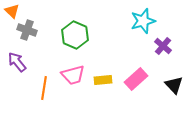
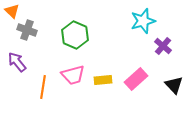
orange line: moved 1 px left, 1 px up
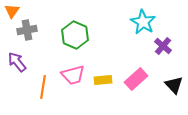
orange triangle: rotated 21 degrees clockwise
cyan star: moved 1 px down; rotated 25 degrees counterclockwise
gray cross: rotated 30 degrees counterclockwise
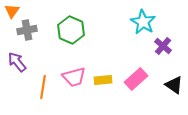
green hexagon: moved 4 px left, 5 px up
pink trapezoid: moved 1 px right, 2 px down
black triangle: rotated 12 degrees counterclockwise
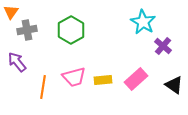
orange triangle: moved 1 px left, 1 px down
green hexagon: rotated 8 degrees clockwise
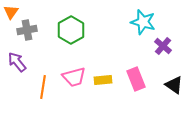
cyan star: rotated 15 degrees counterclockwise
pink rectangle: rotated 70 degrees counterclockwise
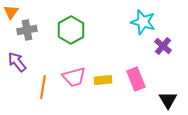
black triangle: moved 6 px left, 15 px down; rotated 24 degrees clockwise
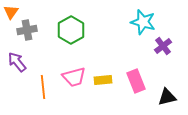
purple cross: rotated 12 degrees clockwise
pink rectangle: moved 2 px down
orange line: rotated 15 degrees counterclockwise
black triangle: moved 1 px left, 3 px up; rotated 48 degrees clockwise
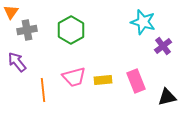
orange line: moved 3 px down
